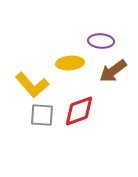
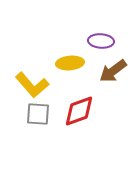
gray square: moved 4 px left, 1 px up
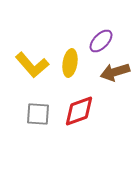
purple ellipse: rotated 50 degrees counterclockwise
yellow ellipse: rotated 76 degrees counterclockwise
brown arrow: moved 2 px right, 1 px down; rotated 20 degrees clockwise
yellow L-shape: moved 20 px up
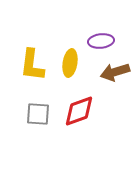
purple ellipse: rotated 40 degrees clockwise
yellow L-shape: rotated 48 degrees clockwise
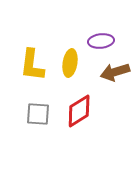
red diamond: rotated 12 degrees counterclockwise
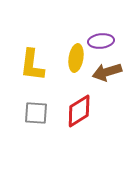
yellow ellipse: moved 6 px right, 5 px up
brown arrow: moved 8 px left
gray square: moved 2 px left, 1 px up
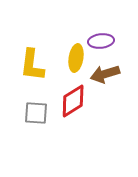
brown arrow: moved 2 px left, 2 px down
red diamond: moved 6 px left, 10 px up
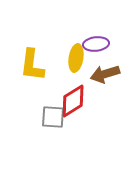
purple ellipse: moved 5 px left, 3 px down
gray square: moved 17 px right, 4 px down
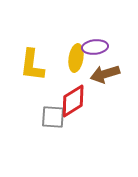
purple ellipse: moved 1 px left, 3 px down
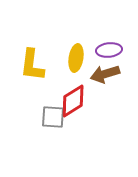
purple ellipse: moved 14 px right, 3 px down
